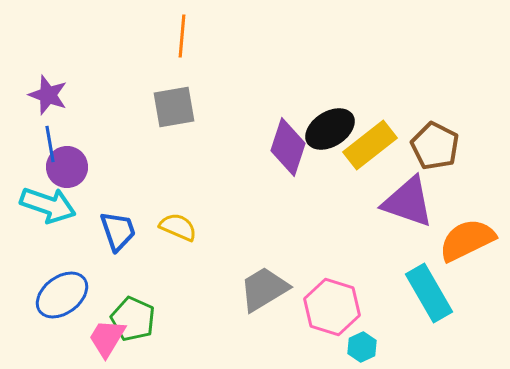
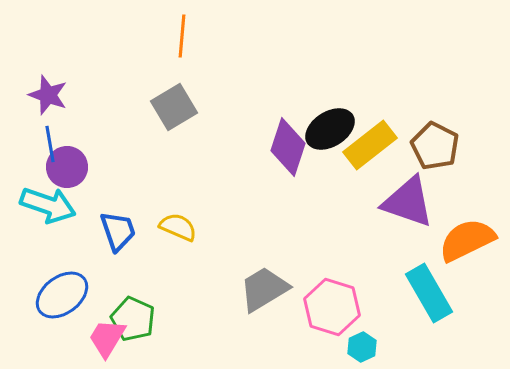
gray square: rotated 21 degrees counterclockwise
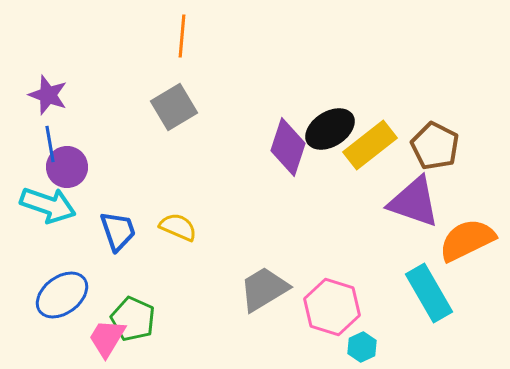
purple triangle: moved 6 px right
